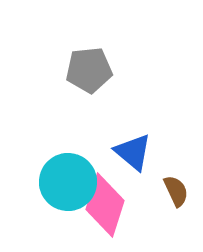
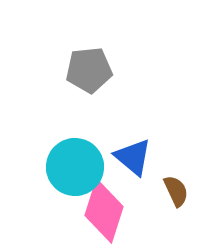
blue triangle: moved 5 px down
cyan circle: moved 7 px right, 15 px up
pink diamond: moved 1 px left, 6 px down
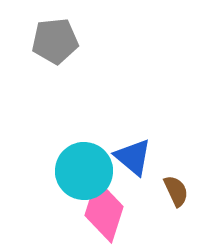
gray pentagon: moved 34 px left, 29 px up
cyan circle: moved 9 px right, 4 px down
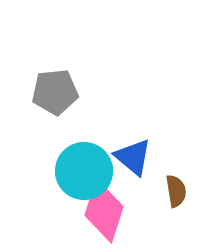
gray pentagon: moved 51 px down
brown semicircle: rotated 16 degrees clockwise
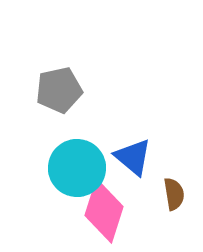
gray pentagon: moved 4 px right, 2 px up; rotated 6 degrees counterclockwise
cyan circle: moved 7 px left, 3 px up
brown semicircle: moved 2 px left, 3 px down
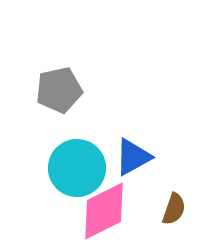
blue triangle: rotated 51 degrees clockwise
brown semicircle: moved 15 px down; rotated 28 degrees clockwise
pink diamond: rotated 46 degrees clockwise
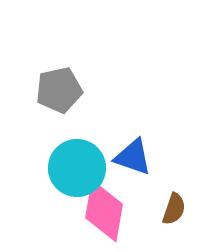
blue triangle: rotated 48 degrees clockwise
pink diamond: rotated 54 degrees counterclockwise
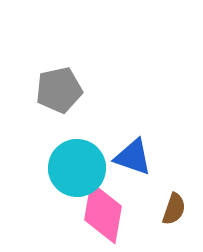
pink diamond: moved 1 px left, 2 px down
